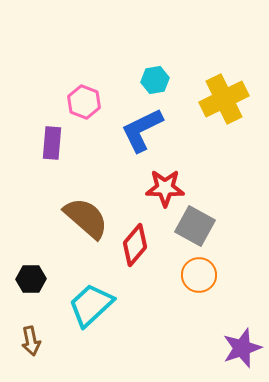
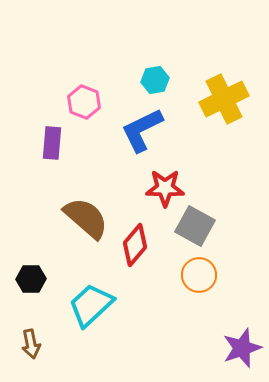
brown arrow: moved 3 px down
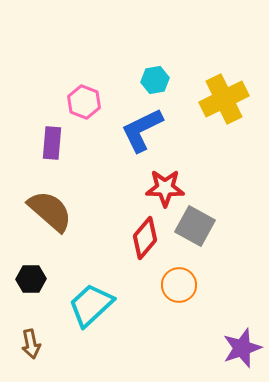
brown semicircle: moved 36 px left, 7 px up
red diamond: moved 10 px right, 7 px up
orange circle: moved 20 px left, 10 px down
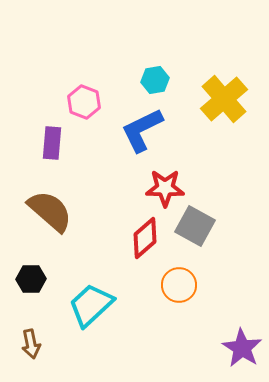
yellow cross: rotated 15 degrees counterclockwise
red diamond: rotated 9 degrees clockwise
purple star: rotated 21 degrees counterclockwise
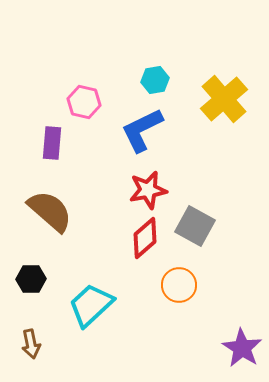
pink hexagon: rotated 8 degrees counterclockwise
red star: moved 17 px left, 2 px down; rotated 12 degrees counterclockwise
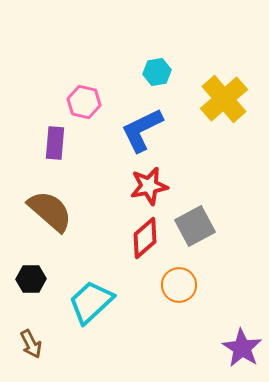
cyan hexagon: moved 2 px right, 8 px up
purple rectangle: moved 3 px right
red star: moved 1 px right, 4 px up
gray square: rotated 33 degrees clockwise
cyan trapezoid: moved 3 px up
brown arrow: rotated 16 degrees counterclockwise
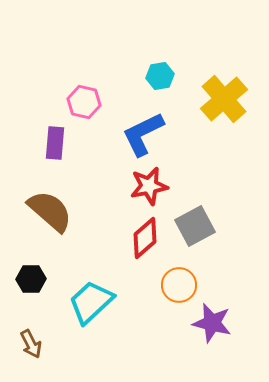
cyan hexagon: moved 3 px right, 4 px down
blue L-shape: moved 1 px right, 4 px down
purple star: moved 30 px left, 25 px up; rotated 18 degrees counterclockwise
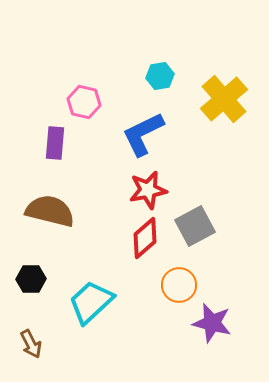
red star: moved 1 px left, 4 px down
brown semicircle: rotated 27 degrees counterclockwise
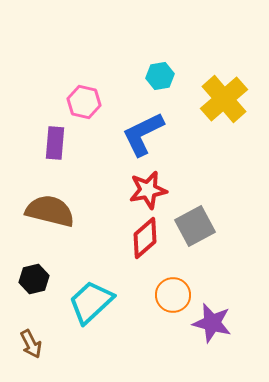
black hexagon: moved 3 px right; rotated 12 degrees counterclockwise
orange circle: moved 6 px left, 10 px down
